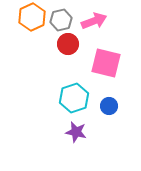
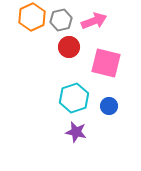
red circle: moved 1 px right, 3 px down
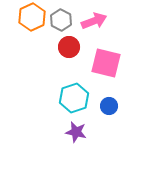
gray hexagon: rotated 20 degrees counterclockwise
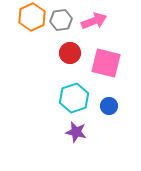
gray hexagon: rotated 25 degrees clockwise
red circle: moved 1 px right, 6 px down
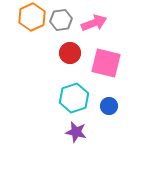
pink arrow: moved 2 px down
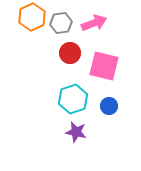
gray hexagon: moved 3 px down
pink square: moved 2 px left, 3 px down
cyan hexagon: moved 1 px left, 1 px down
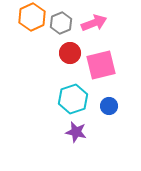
gray hexagon: rotated 15 degrees counterclockwise
pink square: moved 3 px left, 1 px up; rotated 28 degrees counterclockwise
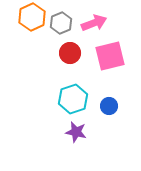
pink square: moved 9 px right, 9 px up
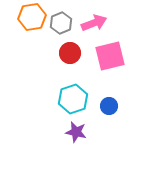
orange hexagon: rotated 16 degrees clockwise
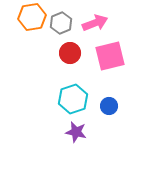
pink arrow: moved 1 px right
